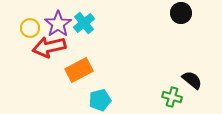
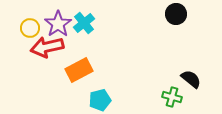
black circle: moved 5 px left, 1 px down
red arrow: moved 2 px left
black semicircle: moved 1 px left, 1 px up
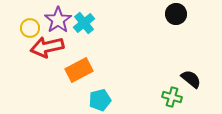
purple star: moved 4 px up
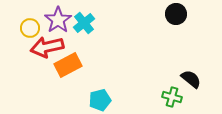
orange rectangle: moved 11 px left, 5 px up
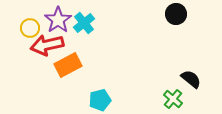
red arrow: moved 2 px up
green cross: moved 1 px right, 2 px down; rotated 24 degrees clockwise
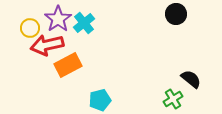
purple star: moved 1 px up
green cross: rotated 18 degrees clockwise
